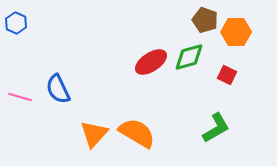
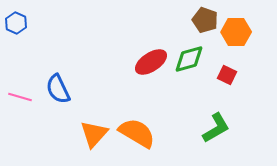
green diamond: moved 2 px down
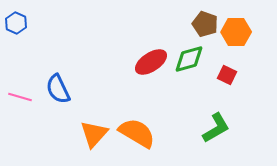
brown pentagon: moved 4 px down
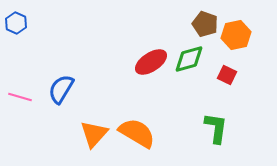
orange hexagon: moved 3 px down; rotated 12 degrees counterclockwise
blue semicircle: moved 3 px right; rotated 56 degrees clockwise
green L-shape: rotated 52 degrees counterclockwise
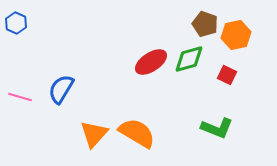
green L-shape: moved 1 px right; rotated 104 degrees clockwise
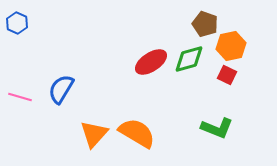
blue hexagon: moved 1 px right
orange hexagon: moved 5 px left, 11 px down
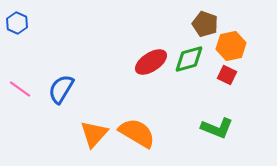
pink line: moved 8 px up; rotated 20 degrees clockwise
